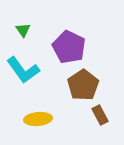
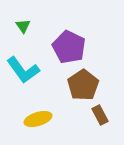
green triangle: moved 4 px up
yellow ellipse: rotated 12 degrees counterclockwise
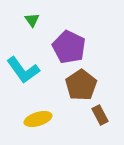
green triangle: moved 9 px right, 6 px up
brown pentagon: moved 2 px left
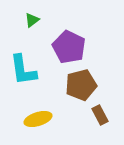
green triangle: rotated 28 degrees clockwise
cyan L-shape: rotated 28 degrees clockwise
brown pentagon: rotated 20 degrees clockwise
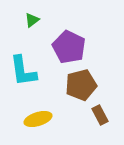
cyan L-shape: moved 1 px down
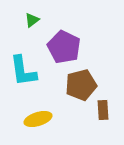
purple pentagon: moved 5 px left
brown rectangle: moved 3 px right, 5 px up; rotated 24 degrees clockwise
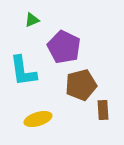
green triangle: rotated 14 degrees clockwise
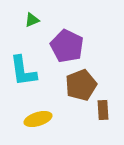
purple pentagon: moved 3 px right, 1 px up
brown pentagon: rotated 8 degrees counterclockwise
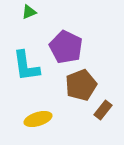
green triangle: moved 3 px left, 8 px up
purple pentagon: moved 1 px left, 1 px down
cyan L-shape: moved 3 px right, 5 px up
brown rectangle: rotated 42 degrees clockwise
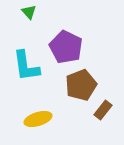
green triangle: rotated 49 degrees counterclockwise
